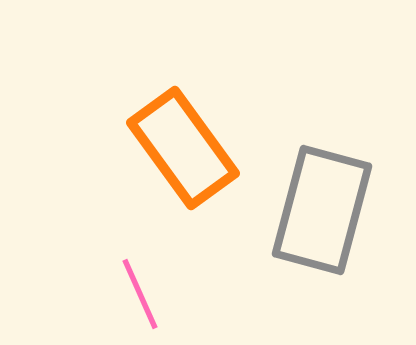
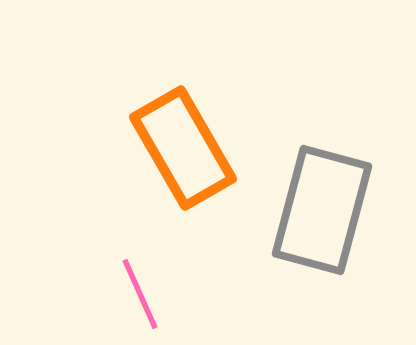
orange rectangle: rotated 6 degrees clockwise
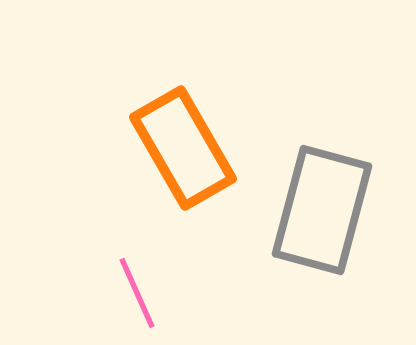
pink line: moved 3 px left, 1 px up
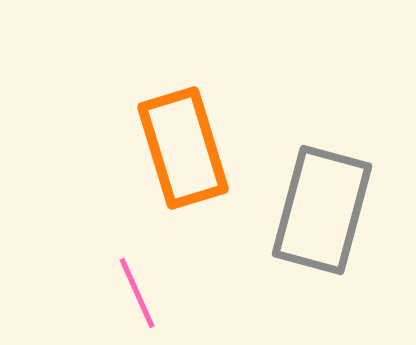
orange rectangle: rotated 13 degrees clockwise
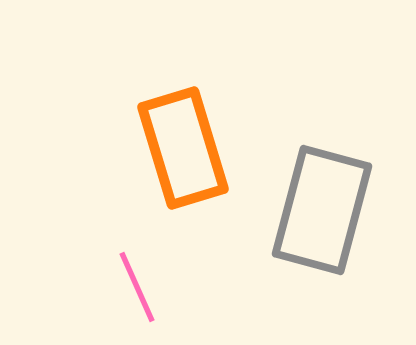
pink line: moved 6 px up
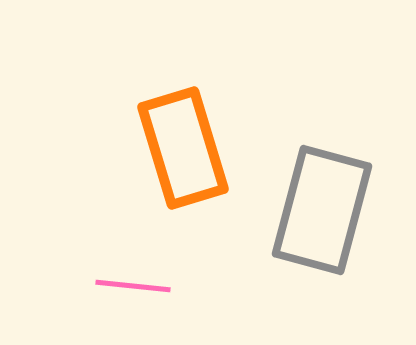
pink line: moved 4 px left, 1 px up; rotated 60 degrees counterclockwise
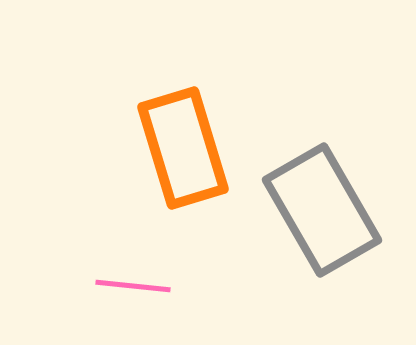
gray rectangle: rotated 45 degrees counterclockwise
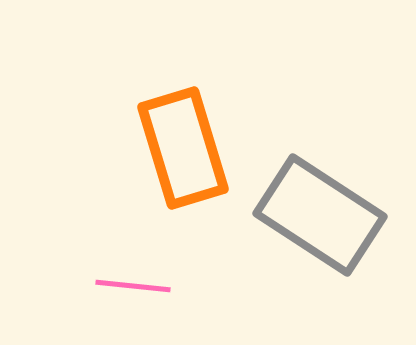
gray rectangle: moved 2 px left, 5 px down; rotated 27 degrees counterclockwise
